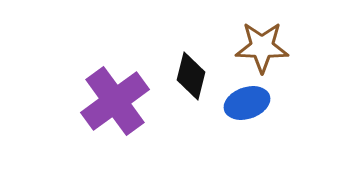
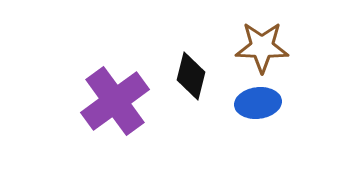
blue ellipse: moved 11 px right; rotated 12 degrees clockwise
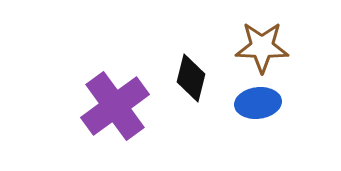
black diamond: moved 2 px down
purple cross: moved 5 px down
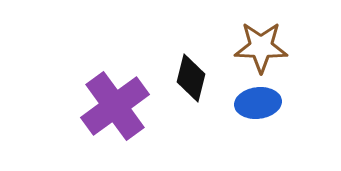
brown star: moved 1 px left
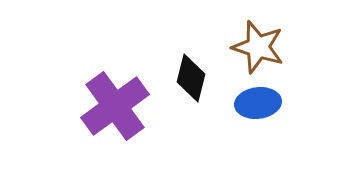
brown star: moved 3 px left; rotated 16 degrees clockwise
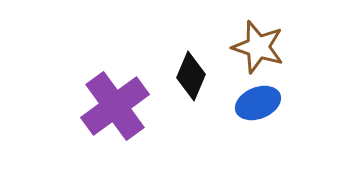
black diamond: moved 2 px up; rotated 9 degrees clockwise
blue ellipse: rotated 15 degrees counterclockwise
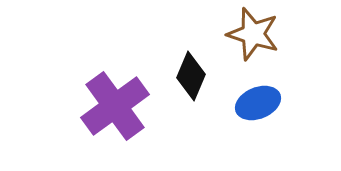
brown star: moved 5 px left, 13 px up
